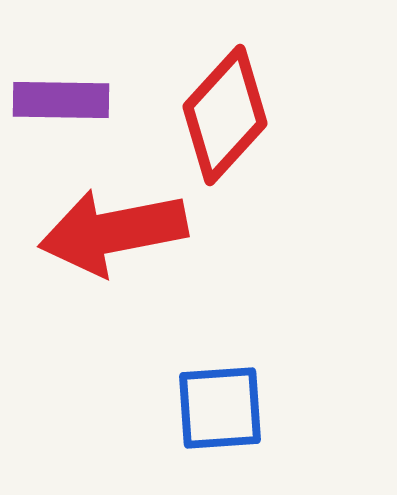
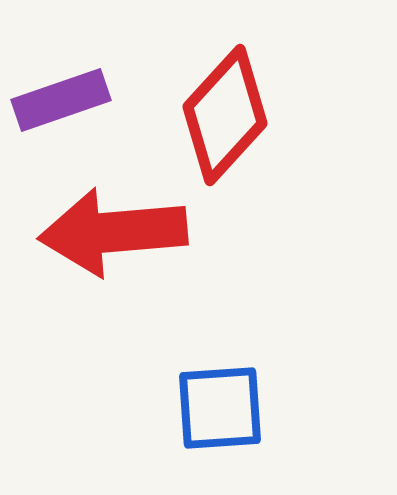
purple rectangle: rotated 20 degrees counterclockwise
red arrow: rotated 6 degrees clockwise
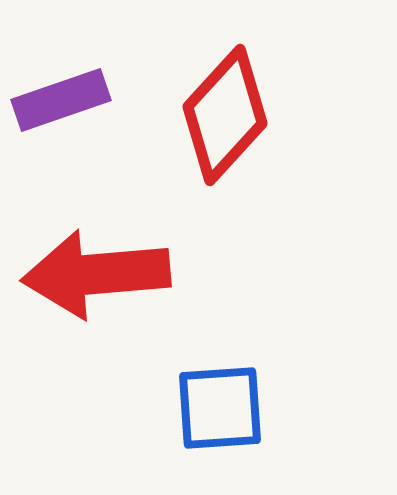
red arrow: moved 17 px left, 42 px down
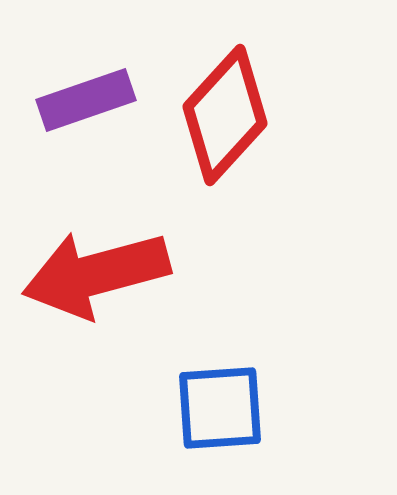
purple rectangle: moved 25 px right
red arrow: rotated 10 degrees counterclockwise
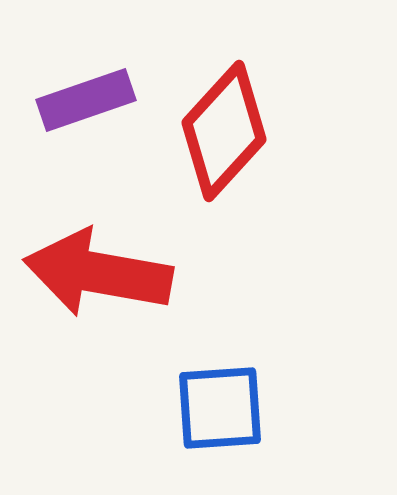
red diamond: moved 1 px left, 16 px down
red arrow: moved 2 px right, 1 px up; rotated 25 degrees clockwise
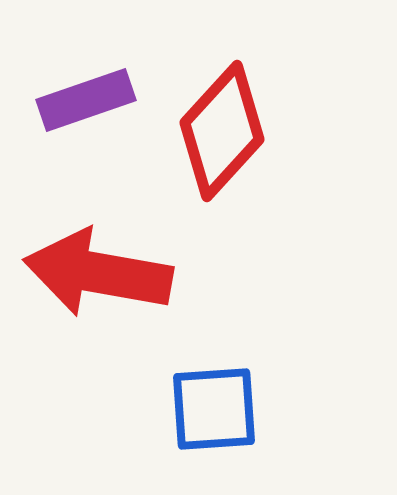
red diamond: moved 2 px left
blue square: moved 6 px left, 1 px down
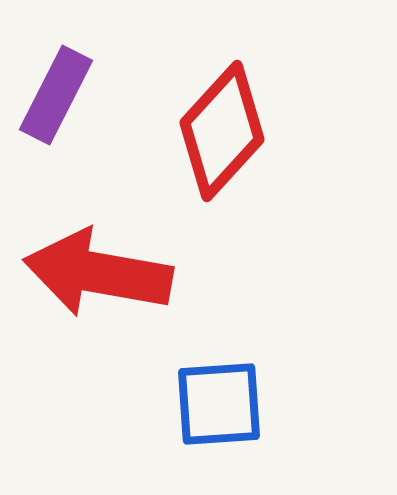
purple rectangle: moved 30 px left, 5 px up; rotated 44 degrees counterclockwise
blue square: moved 5 px right, 5 px up
